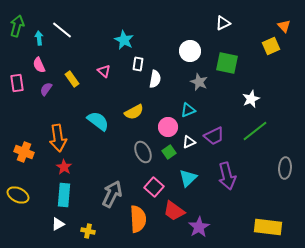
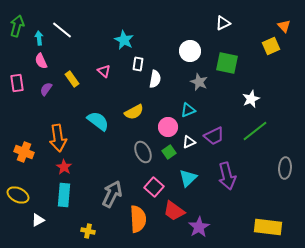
pink semicircle at (39, 65): moved 2 px right, 4 px up
white triangle at (58, 224): moved 20 px left, 4 px up
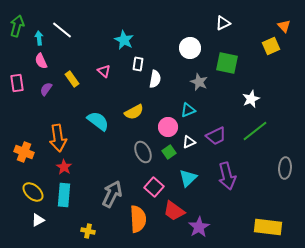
white circle at (190, 51): moved 3 px up
purple trapezoid at (214, 136): moved 2 px right
yellow ellipse at (18, 195): moved 15 px right, 3 px up; rotated 15 degrees clockwise
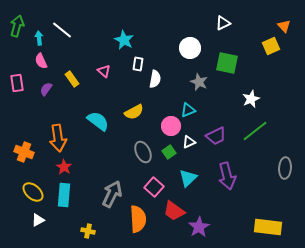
pink circle at (168, 127): moved 3 px right, 1 px up
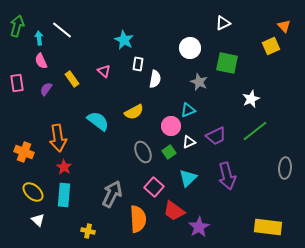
white triangle at (38, 220): rotated 48 degrees counterclockwise
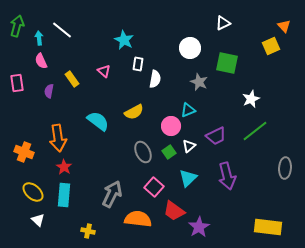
purple semicircle at (46, 89): moved 3 px right, 2 px down; rotated 24 degrees counterclockwise
white triangle at (189, 142): moved 4 px down; rotated 16 degrees counterclockwise
orange semicircle at (138, 219): rotated 80 degrees counterclockwise
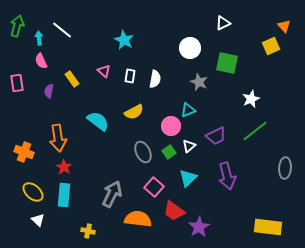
white rectangle at (138, 64): moved 8 px left, 12 px down
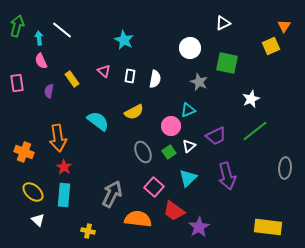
orange triangle at (284, 26): rotated 16 degrees clockwise
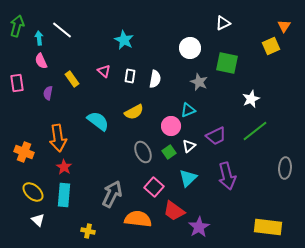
purple semicircle at (49, 91): moved 1 px left, 2 px down
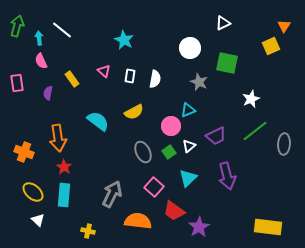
gray ellipse at (285, 168): moved 1 px left, 24 px up
orange semicircle at (138, 219): moved 2 px down
